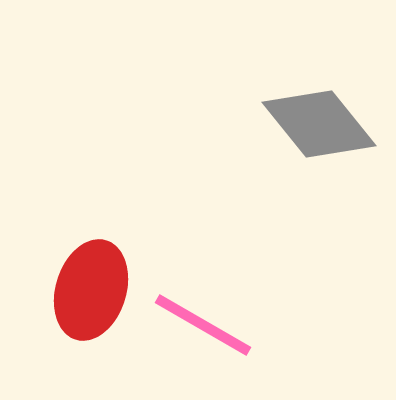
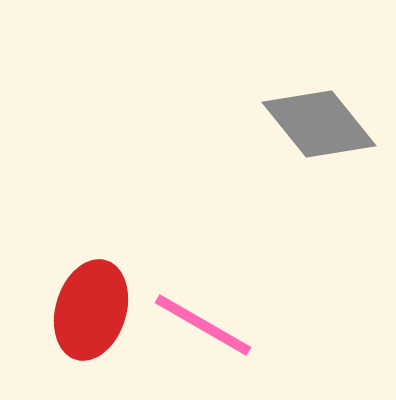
red ellipse: moved 20 px down
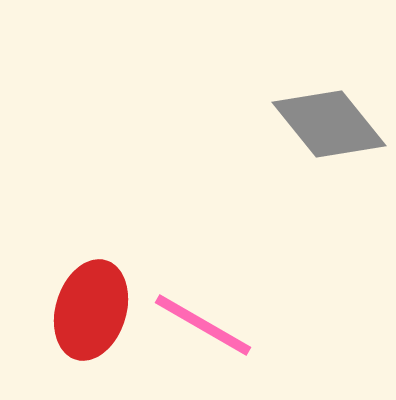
gray diamond: moved 10 px right
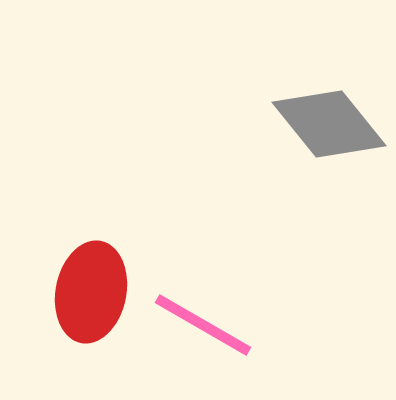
red ellipse: moved 18 px up; rotated 6 degrees counterclockwise
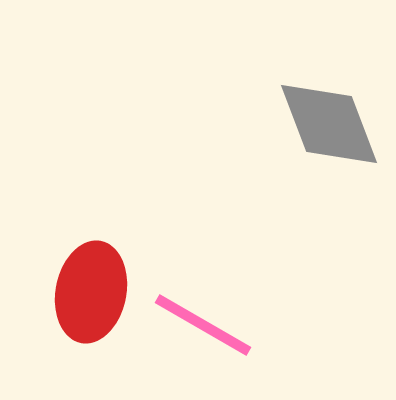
gray diamond: rotated 18 degrees clockwise
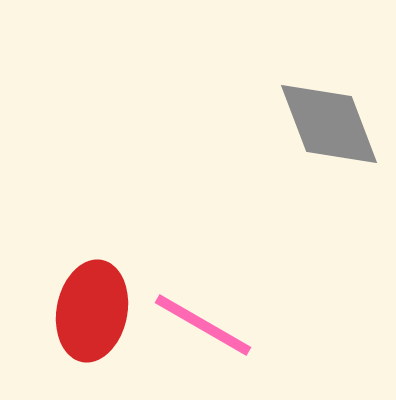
red ellipse: moved 1 px right, 19 px down
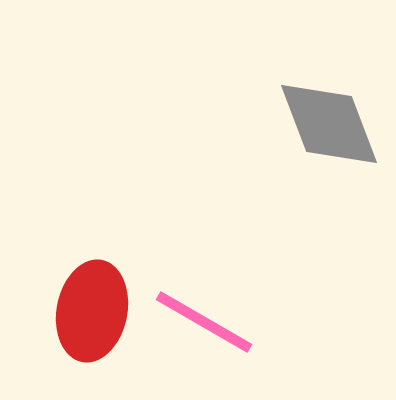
pink line: moved 1 px right, 3 px up
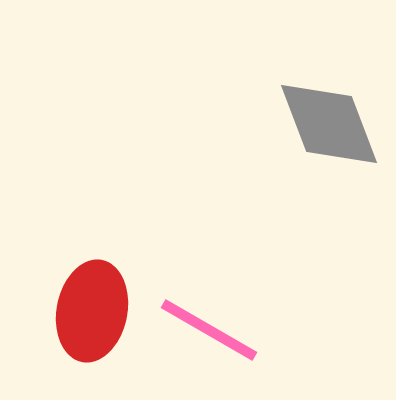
pink line: moved 5 px right, 8 px down
